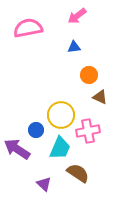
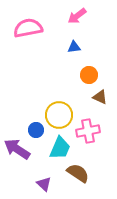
yellow circle: moved 2 px left
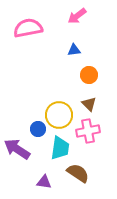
blue triangle: moved 3 px down
brown triangle: moved 11 px left, 7 px down; rotated 21 degrees clockwise
blue circle: moved 2 px right, 1 px up
cyan trapezoid: rotated 15 degrees counterclockwise
purple triangle: moved 2 px up; rotated 35 degrees counterclockwise
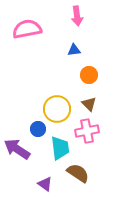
pink arrow: rotated 60 degrees counterclockwise
pink semicircle: moved 1 px left, 1 px down
yellow circle: moved 2 px left, 6 px up
pink cross: moved 1 px left
cyan trapezoid: rotated 15 degrees counterclockwise
purple triangle: moved 1 px right, 2 px down; rotated 28 degrees clockwise
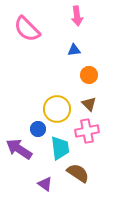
pink semicircle: rotated 124 degrees counterclockwise
purple arrow: moved 2 px right
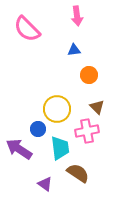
brown triangle: moved 8 px right, 3 px down
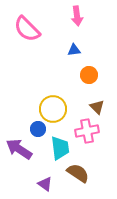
yellow circle: moved 4 px left
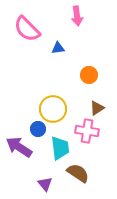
blue triangle: moved 16 px left, 2 px up
brown triangle: moved 1 px down; rotated 42 degrees clockwise
pink cross: rotated 20 degrees clockwise
purple arrow: moved 2 px up
purple triangle: rotated 14 degrees clockwise
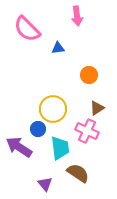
pink cross: rotated 15 degrees clockwise
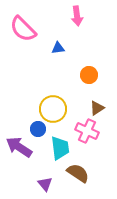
pink semicircle: moved 4 px left
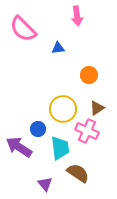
yellow circle: moved 10 px right
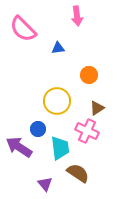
yellow circle: moved 6 px left, 8 px up
